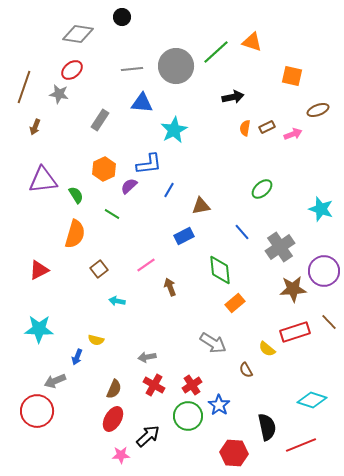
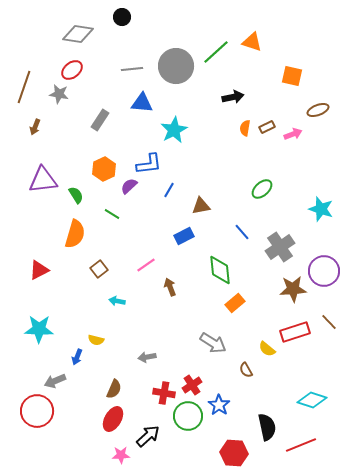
red cross at (154, 385): moved 10 px right, 8 px down; rotated 20 degrees counterclockwise
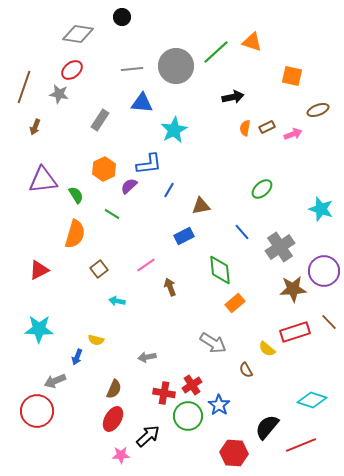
black semicircle at (267, 427): rotated 128 degrees counterclockwise
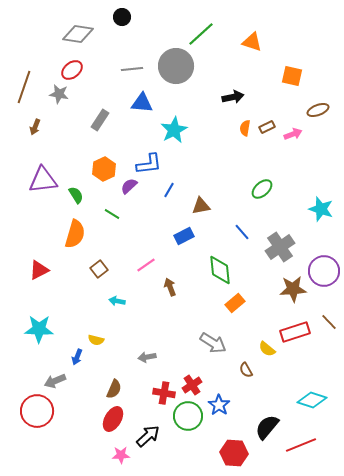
green line at (216, 52): moved 15 px left, 18 px up
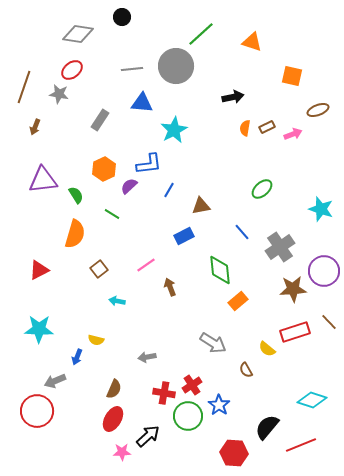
orange rectangle at (235, 303): moved 3 px right, 2 px up
pink star at (121, 455): moved 1 px right, 3 px up
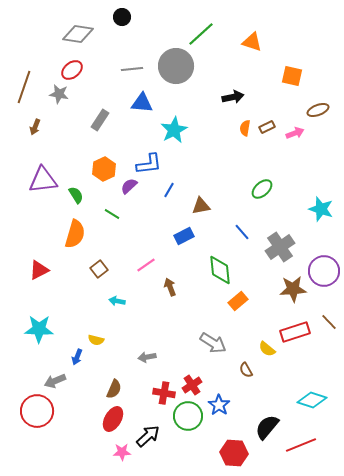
pink arrow at (293, 134): moved 2 px right, 1 px up
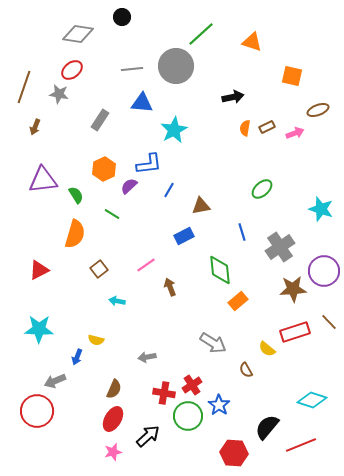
blue line at (242, 232): rotated 24 degrees clockwise
pink star at (122, 452): moved 9 px left; rotated 12 degrees counterclockwise
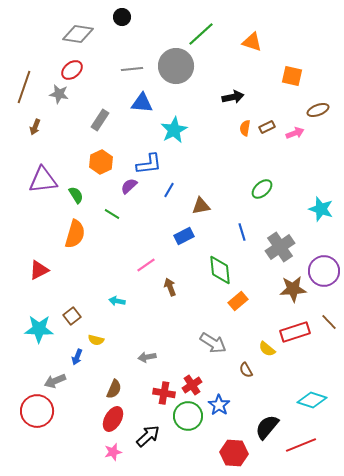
orange hexagon at (104, 169): moved 3 px left, 7 px up
brown square at (99, 269): moved 27 px left, 47 px down
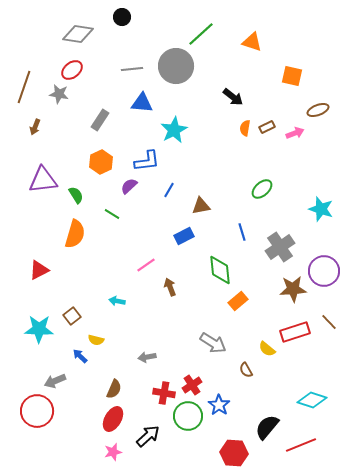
black arrow at (233, 97): rotated 50 degrees clockwise
blue L-shape at (149, 164): moved 2 px left, 3 px up
blue arrow at (77, 357): moved 3 px right, 1 px up; rotated 112 degrees clockwise
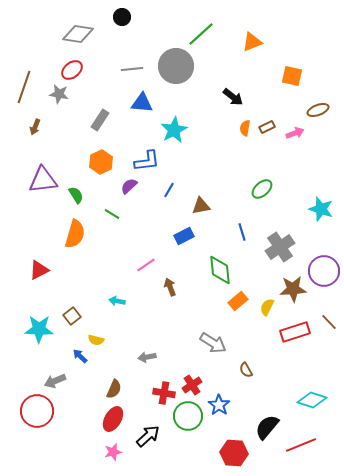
orange triangle at (252, 42): rotated 40 degrees counterclockwise
yellow semicircle at (267, 349): moved 42 px up; rotated 78 degrees clockwise
